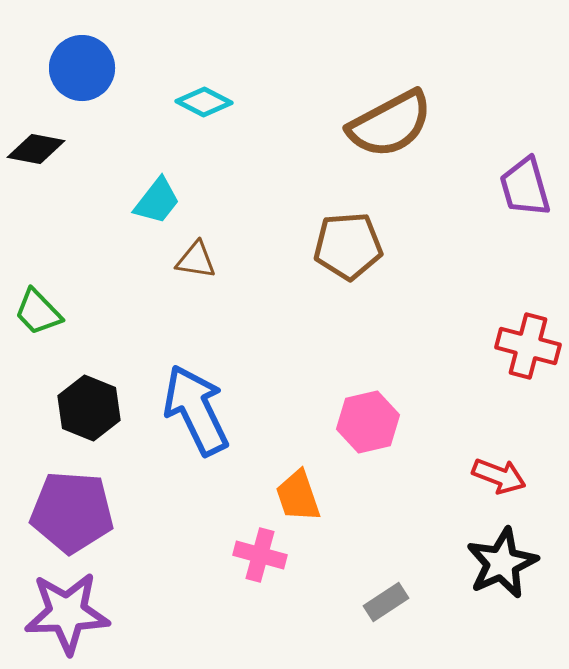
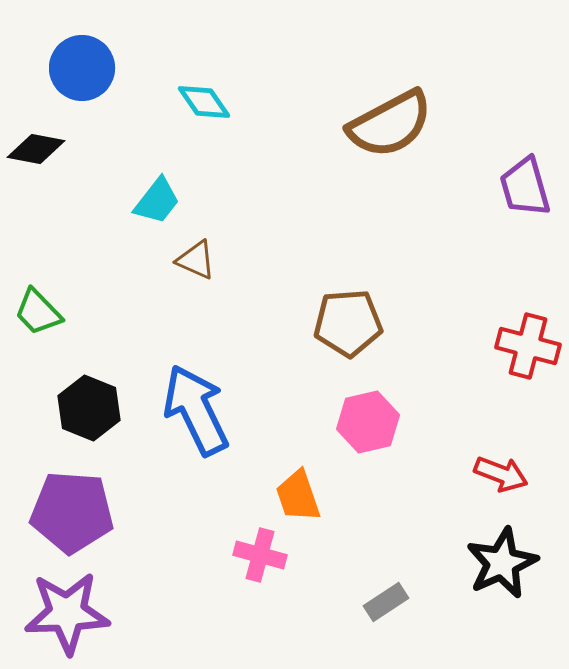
cyan diamond: rotated 28 degrees clockwise
brown pentagon: moved 77 px down
brown triangle: rotated 15 degrees clockwise
red arrow: moved 2 px right, 2 px up
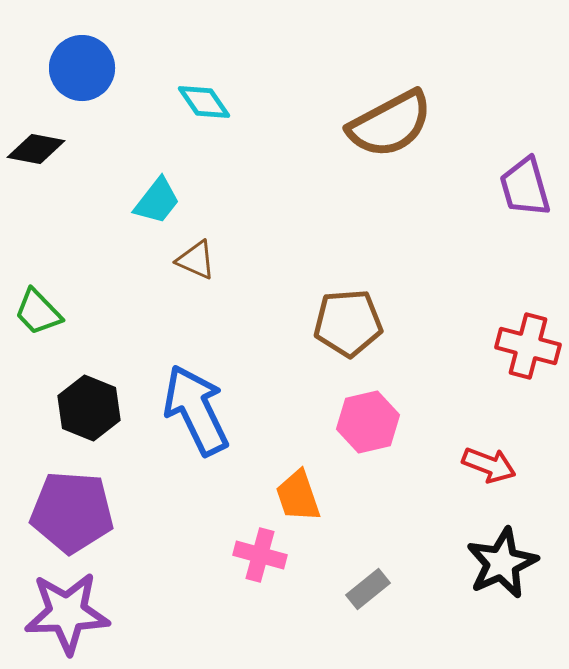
red arrow: moved 12 px left, 9 px up
gray rectangle: moved 18 px left, 13 px up; rotated 6 degrees counterclockwise
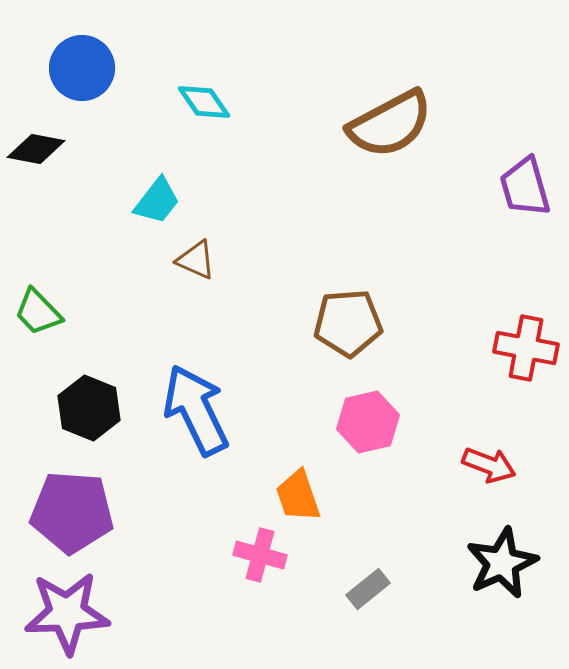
red cross: moved 2 px left, 2 px down; rotated 4 degrees counterclockwise
